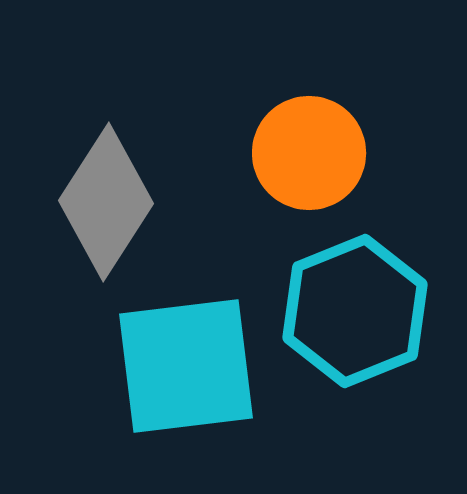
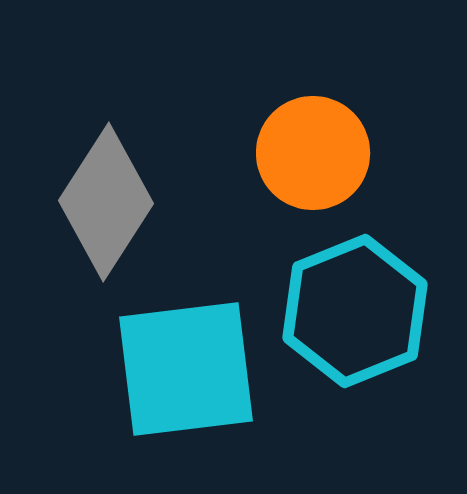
orange circle: moved 4 px right
cyan square: moved 3 px down
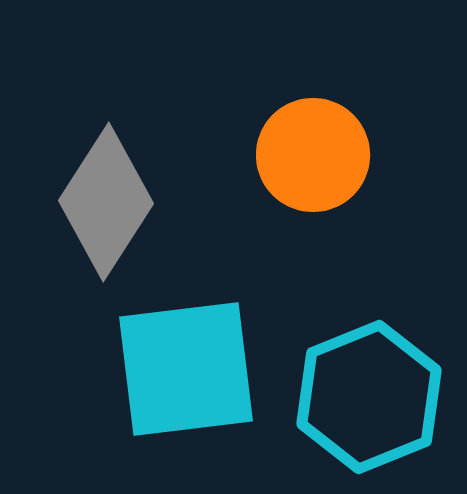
orange circle: moved 2 px down
cyan hexagon: moved 14 px right, 86 px down
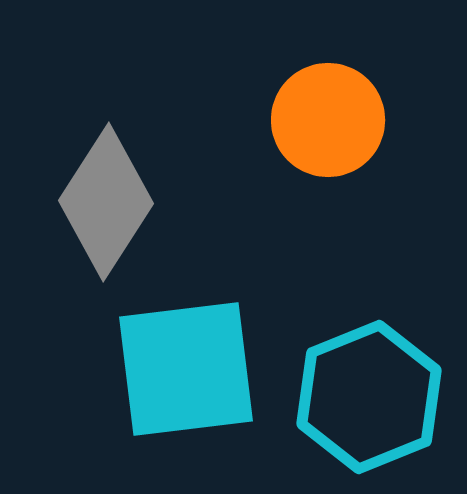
orange circle: moved 15 px right, 35 px up
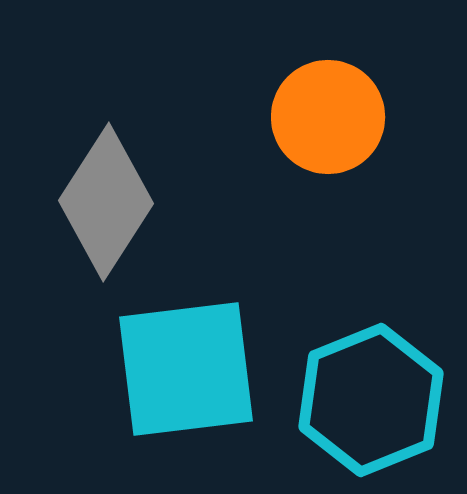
orange circle: moved 3 px up
cyan hexagon: moved 2 px right, 3 px down
